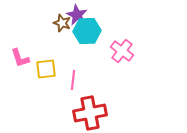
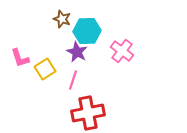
purple star: moved 37 px down
brown star: moved 4 px up
yellow square: moved 1 px left; rotated 25 degrees counterclockwise
pink line: rotated 12 degrees clockwise
red cross: moved 2 px left
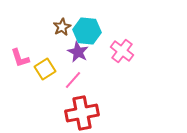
brown star: moved 8 px down; rotated 24 degrees clockwise
cyan hexagon: rotated 8 degrees clockwise
purple star: moved 1 px right
pink line: rotated 24 degrees clockwise
red cross: moved 6 px left
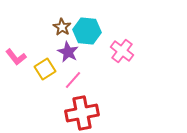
brown star: rotated 12 degrees counterclockwise
purple star: moved 10 px left
pink L-shape: moved 4 px left, 1 px up; rotated 20 degrees counterclockwise
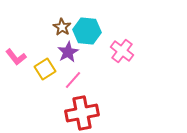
purple star: rotated 15 degrees clockwise
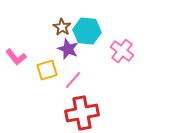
purple star: moved 3 px up; rotated 20 degrees counterclockwise
yellow square: moved 2 px right, 1 px down; rotated 15 degrees clockwise
